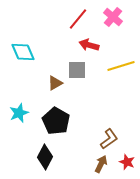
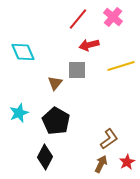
red arrow: rotated 30 degrees counterclockwise
brown triangle: rotated 21 degrees counterclockwise
red star: rotated 21 degrees clockwise
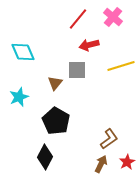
cyan star: moved 16 px up
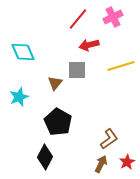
pink cross: rotated 24 degrees clockwise
black pentagon: moved 2 px right, 1 px down
